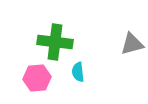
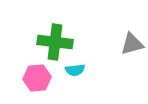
cyan semicircle: moved 3 px left, 2 px up; rotated 90 degrees counterclockwise
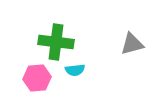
green cross: moved 1 px right
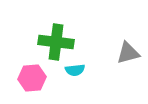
gray triangle: moved 4 px left, 9 px down
pink hexagon: moved 5 px left
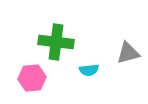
cyan semicircle: moved 14 px right
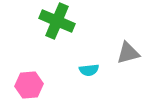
green cross: moved 1 px right, 21 px up; rotated 16 degrees clockwise
pink hexagon: moved 3 px left, 7 px down
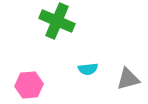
gray triangle: moved 26 px down
cyan semicircle: moved 1 px left, 1 px up
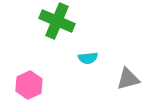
cyan semicircle: moved 11 px up
pink hexagon: rotated 20 degrees counterclockwise
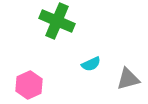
cyan semicircle: moved 3 px right, 6 px down; rotated 18 degrees counterclockwise
